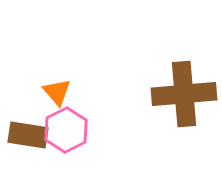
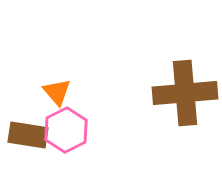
brown cross: moved 1 px right, 1 px up
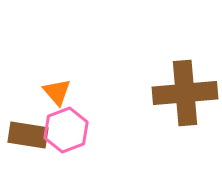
pink hexagon: rotated 6 degrees clockwise
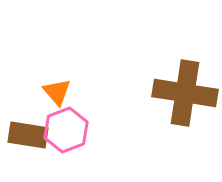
brown cross: rotated 14 degrees clockwise
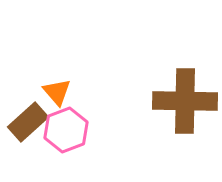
brown cross: moved 8 px down; rotated 8 degrees counterclockwise
brown rectangle: moved 13 px up; rotated 51 degrees counterclockwise
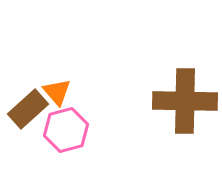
brown rectangle: moved 13 px up
pink hexagon: rotated 6 degrees clockwise
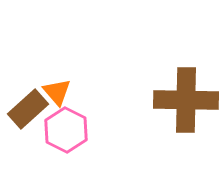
brown cross: moved 1 px right, 1 px up
pink hexagon: rotated 18 degrees counterclockwise
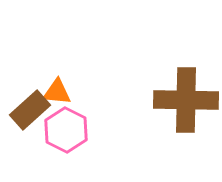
orange triangle: rotated 44 degrees counterclockwise
brown rectangle: moved 2 px right, 1 px down
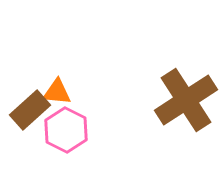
brown cross: rotated 34 degrees counterclockwise
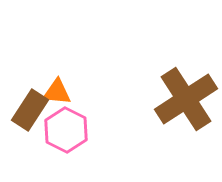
brown cross: moved 1 px up
brown rectangle: rotated 15 degrees counterclockwise
